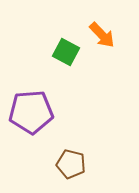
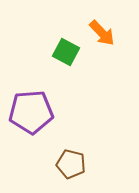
orange arrow: moved 2 px up
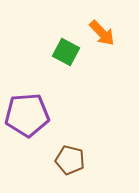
purple pentagon: moved 4 px left, 3 px down
brown pentagon: moved 1 px left, 4 px up
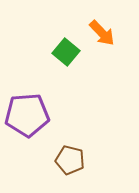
green square: rotated 12 degrees clockwise
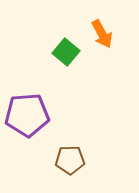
orange arrow: moved 1 px down; rotated 16 degrees clockwise
brown pentagon: rotated 16 degrees counterclockwise
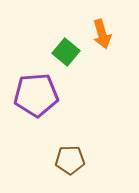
orange arrow: rotated 12 degrees clockwise
purple pentagon: moved 9 px right, 20 px up
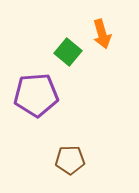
green square: moved 2 px right
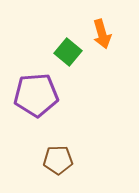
brown pentagon: moved 12 px left
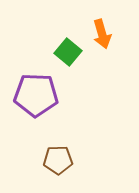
purple pentagon: rotated 6 degrees clockwise
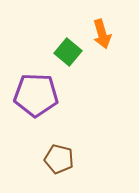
brown pentagon: moved 1 px right, 1 px up; rotated 16 degrees clockwise
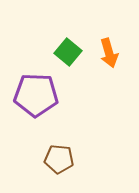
orange arrow: moved 7 px right, 19 px down
brown pentagon: rotated 8 degrees counterclockwise
